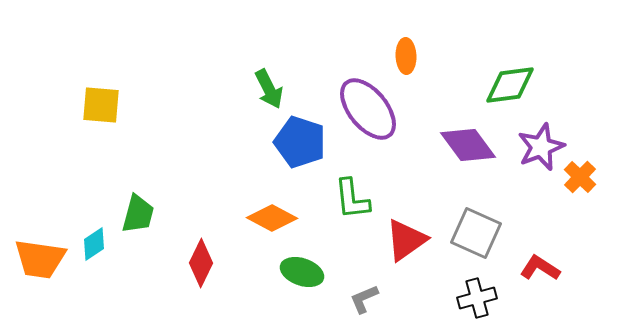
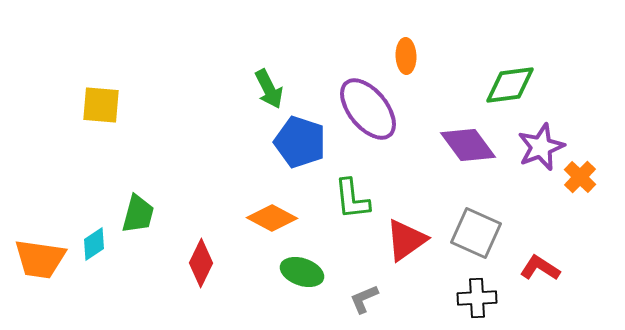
black cross: rotated 12 degrees clockwise
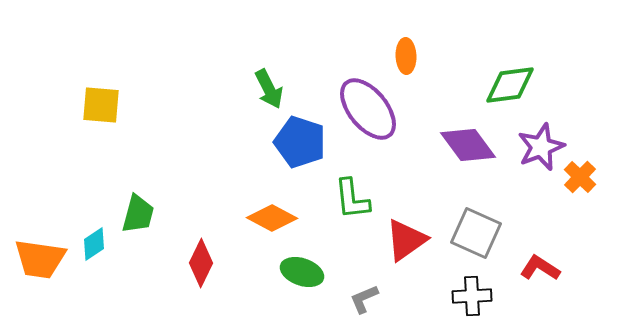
black cross: moved 5 px left, 2 px up
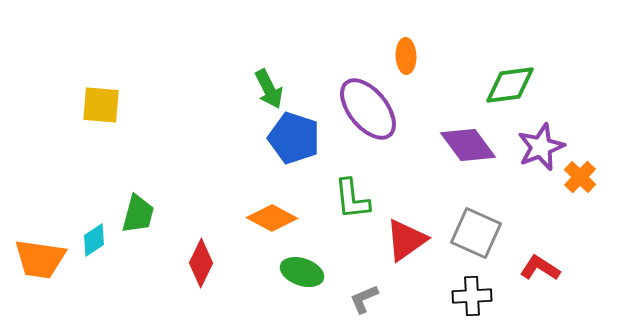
blue pentagon: moved 6 px left, 4 px up
cyan diamond: moved 4 px up
